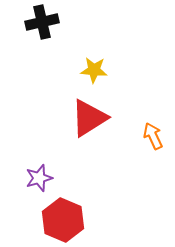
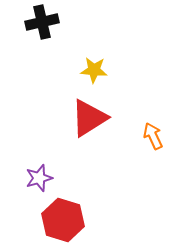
red hexagon: rotated 6 degrees counterclockwise
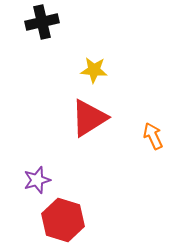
purple star: moved 2 px left, 2 px down
